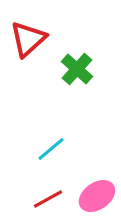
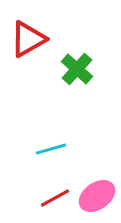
red triangle: rotated 12 degrees clockwise
cyan line: rotated 24 degrees clockwise
red line: moved 7 px right, 1 px up
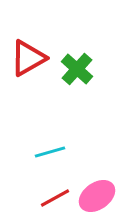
red triangle: moved 19 px down
cyan line: moved 1 px left, 3 px down
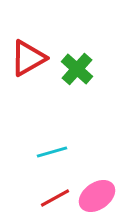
cyan line: moved 2 px right
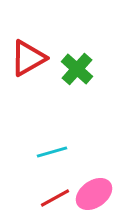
pink ellipse: moved 3 px left, 2 px up
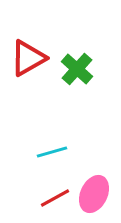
pink ellipse: rotated 30 degrees counterclockwise
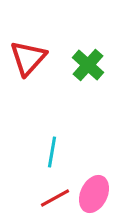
red triangle: rotated 18 degrees counterclockwise
green cross: moved 11 px right, 4 px up
cyan line: rotated 64 degrees counterclockwise
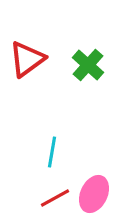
red triangle: moved 1 px left, 1 px down; rotated 12 degrees clockwise
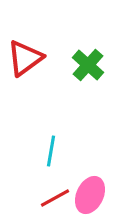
red triangle: moved 2 px left, 1 px up
cyan line: moved 1 px left, 1 px up
pink ellipse: moved 4 px left, 1 px down
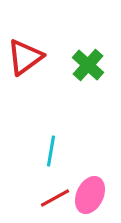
red triangle: moved 1 px up
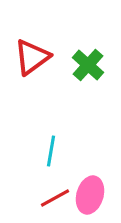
red triangle: moved 7 px right
pink ellipse: rotated 9 degrees counterclockwise
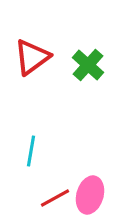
cyan line: moved 20 px left
